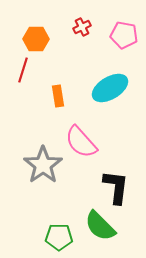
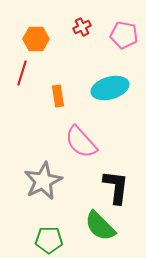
red line: moved 1 px left, 3 px down
cyan ellipse: rotated 15 degrees clockwise
gray star: moved 16 px down; rotated 9 degrees clockwise
green pentagon: moved 10 px left, 3 px down
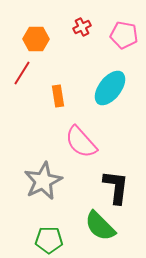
red line: rotated 15 degrees clockwise
cyan ellipse: rotated 36 degrees counterclockwise
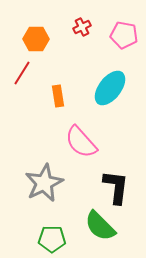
gray star: moved 1 px right, 2 px down
green pentagon: moved 3 px right, 1 px up
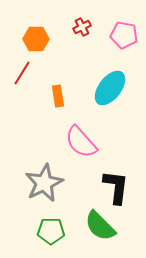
green pentagon: moved 1 px left, 8 px up
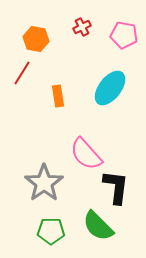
orange hexagon: rotated 10 degrees clockwise
pink semicircle: moved 5 px right, 12 px down
gray star: rotated 9 degrees counterclockwise
green semicircle: moved 2 px left
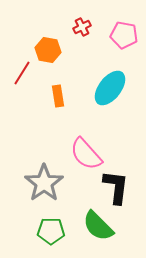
orange hexagon: moved 12 px right, 11 px down
